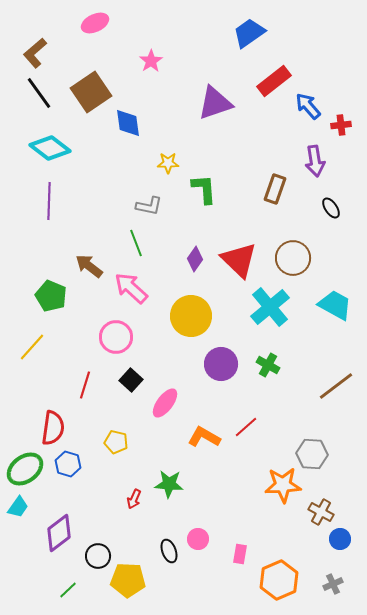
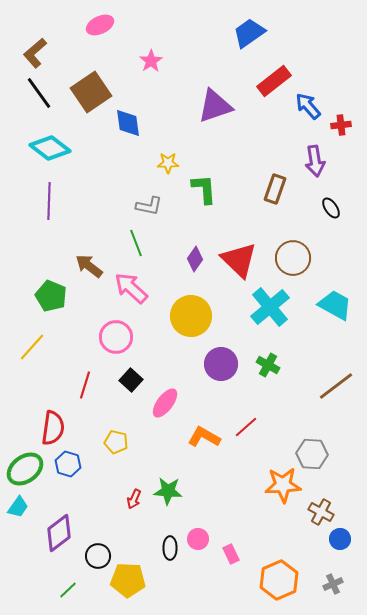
pink ellipse at (95, 23): moved 5 px right, 2 px down
purple triangle at (215, 103): moved 3 px down
green star at (169, 484): moved 1 px left, 7 px down
black ellipse at (169, 551): moved 1 px right, 3 px up; rotated 20 degrees clockwise
pink rectangle at (240, 554): moved 9 px left; rotated 36 degrees counterclockwise
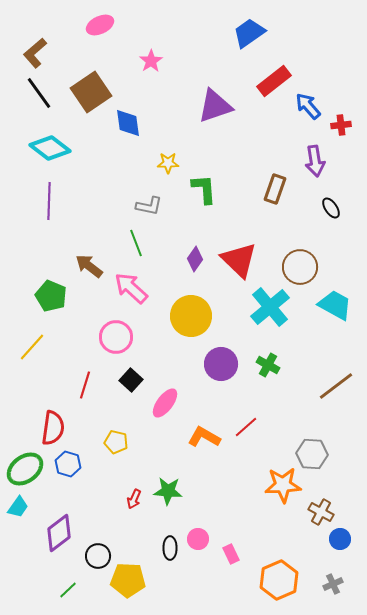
brown circle at (293, 258): moved 7 px right, 9 px down
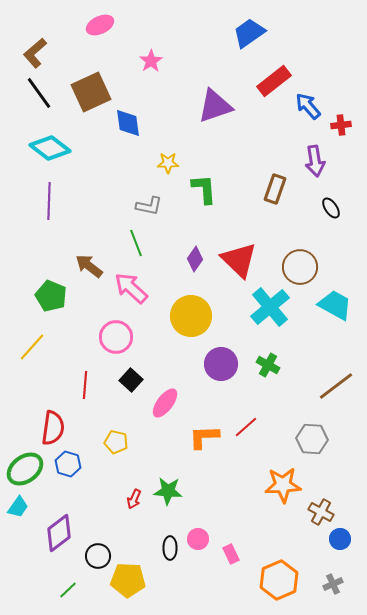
brown square at (91, 92): rotated 9 degrees clockwise
red line at (85, 385): rotated 12 degrees counterclockwise
orange L-shape at (204, 437): rotated 32 degrees counterclockwise
gray hexagon at (312, 454): moved 15 px up
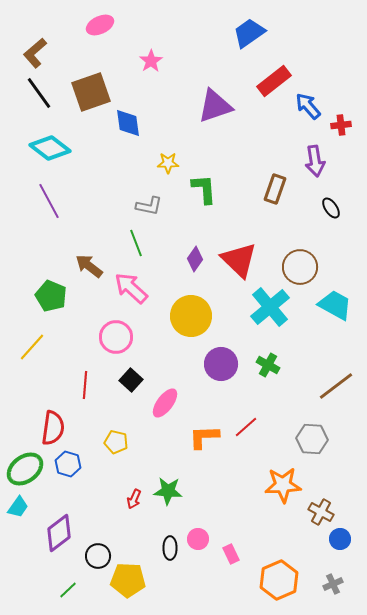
brown square at (91, 92): rotated 6 degrees clockwise
purple line at (49, 201): rotated 30 degrees counterclockwise
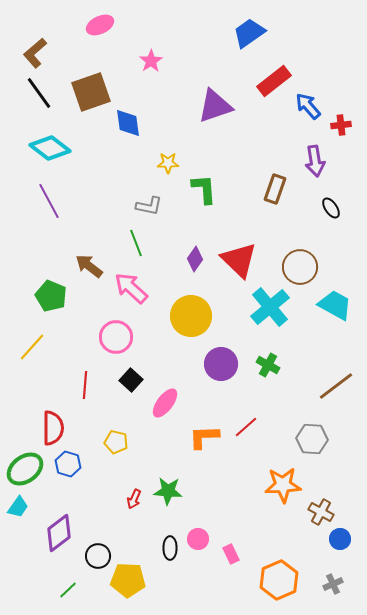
red semicircle at (53, 428): rotated 8 degrees counterclockwise
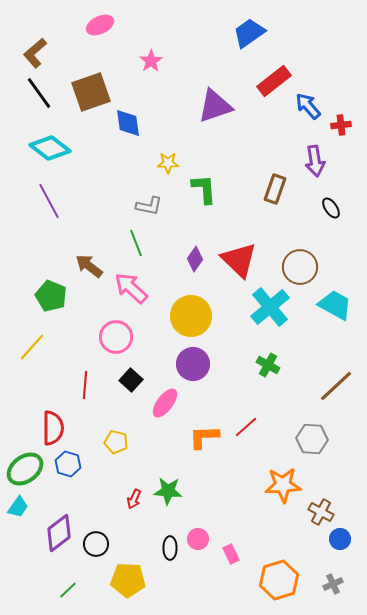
purple circle at (221, 364): moved 28 px left
brown line at (336, 386): rotated 6 degrees counterclockwise
black circle at (98, 556): moved 2 px left, 12 px up
orange hexagon at (279, 580): rotated 6 degrees clockwise
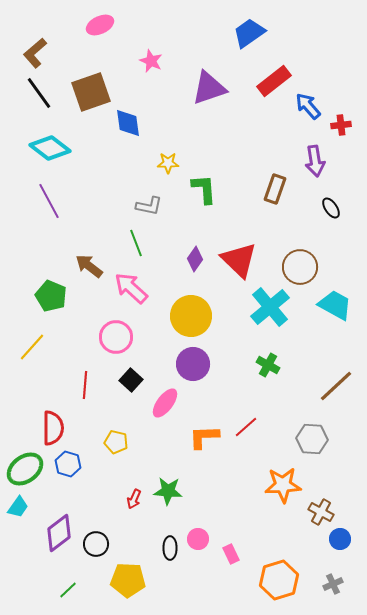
pink star at (151, 61): rotated 15 degrees counterclockwise
purple triangle at (215, 106): moved 6 px left, 18 px up
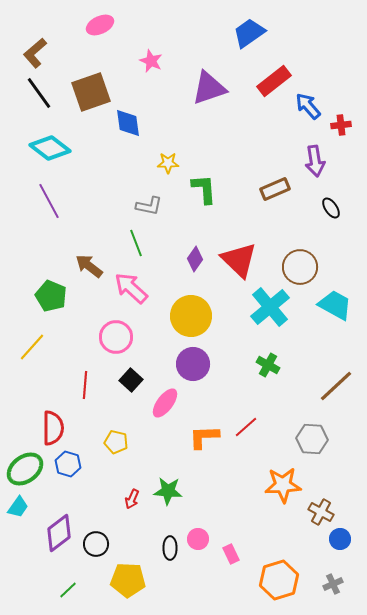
brown rectangle at (275, 189): rotated 48 degrees clockwise
red arrow at (134, 499): moved 2 px left
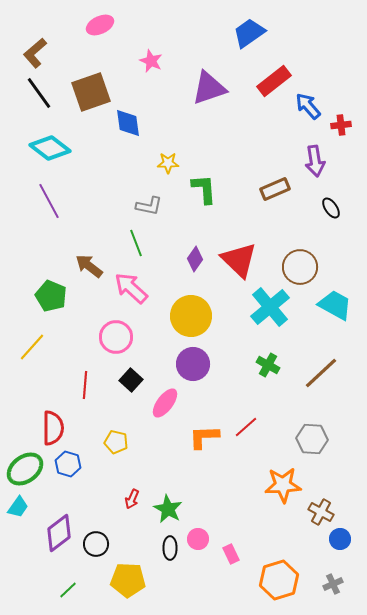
brown line at (336, 386): moved 15 px left, 13 px up
green star at (168, 491): moved 18 px down; rotated 24 degrees clockwise
